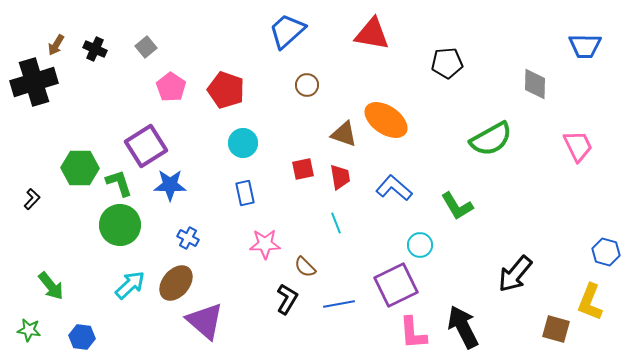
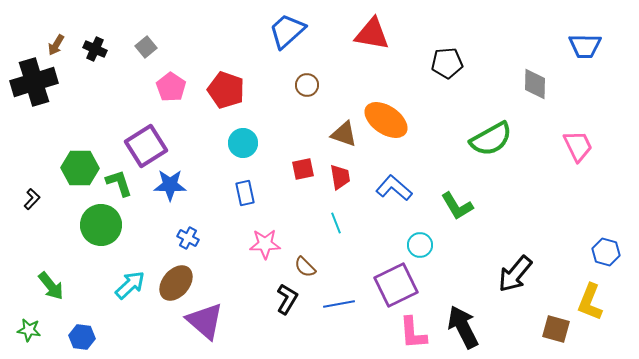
green circle at (120, 225): moved 19 px left
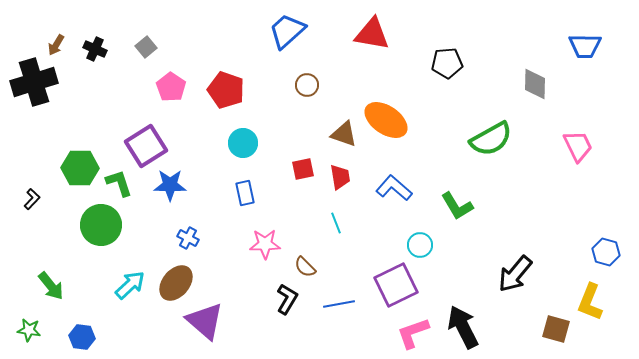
pink L-shape at (413, 333): rotated 75 degrees clockwise
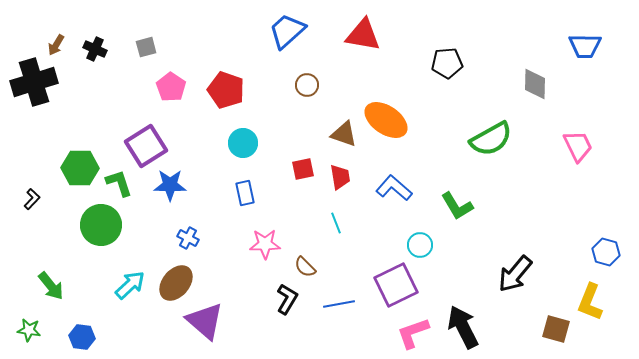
red triangle at (372, 34): moved 9 px left, 1 px down
gray square at (146, 47): rotated 25 degrees clockwise
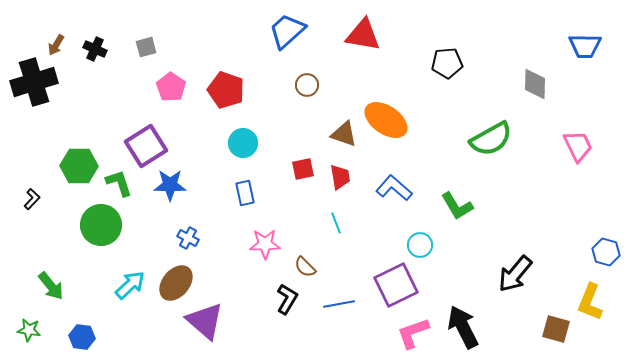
green hexagon at (80, 168): moved 1 px left, 2 px up
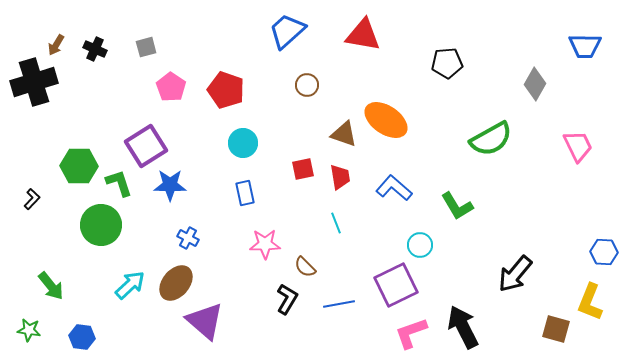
gray diamond at (535, 84): rotated 28 degrees clockwise
blue hexagon at (606, 252): moved 2 px left; rotated 12 degrees counterclockwise
pink L-shape at (413, 333): moved 2 px left
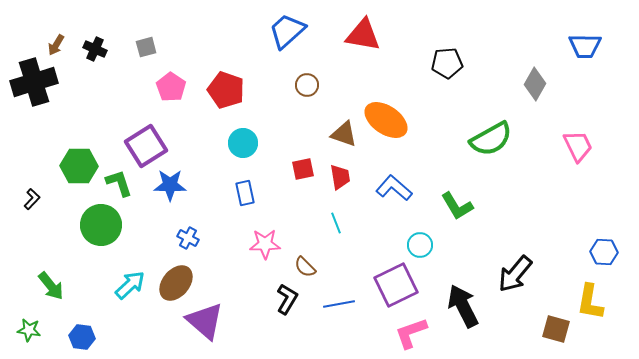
yellow L-shape at (590, 302): rotated 12 degrees counterclockwise
black arrow at (463, 327): moved 21 px up
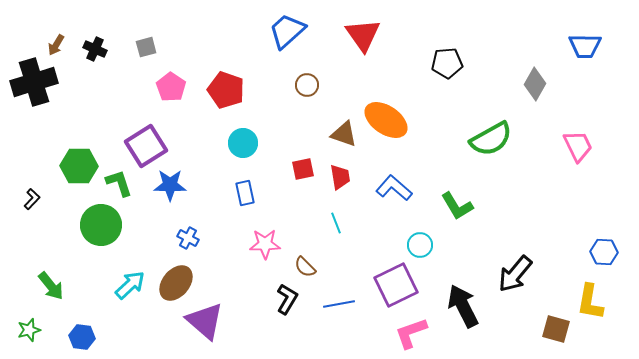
red triangle at (363, 35): rotated 45 degrees clockwise
green star at (29, 330): rotated 25 degrees counterclockwise
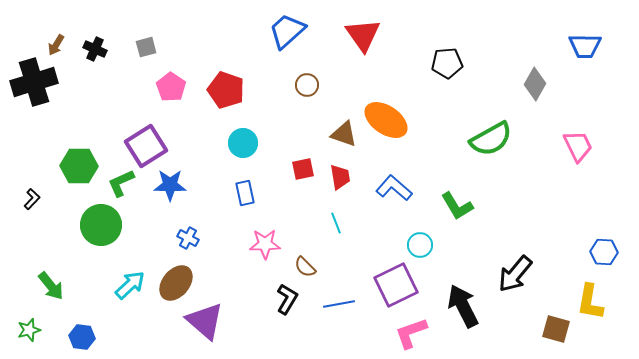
green L-shape at (119, 183): moved 2 px right; rotated 96 degrees counterclockwise
